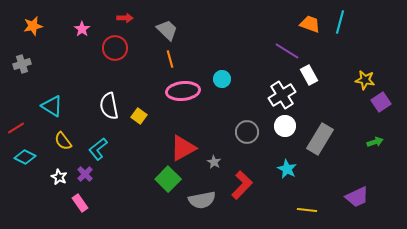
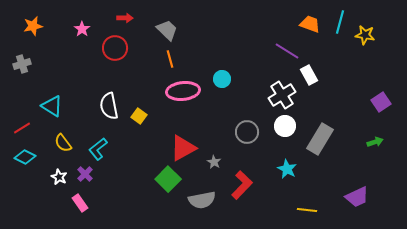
yellow star: moved 45 px up
red line: moved 6 px right
yellow semicircle: moved 2 px down
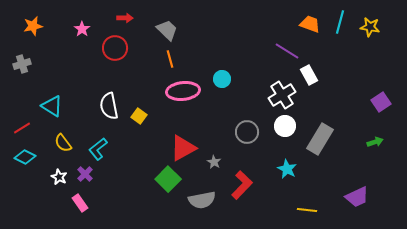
yellow star: moved 5 px right, 8 px up
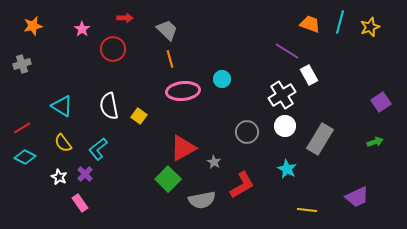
yellow star: rotated 30 degrees counterclockwise
red circle: moved 2 px left, 1 px down
cyan triangle: moved 10 px right
red L-shape: rotated 16 degrees clockwise
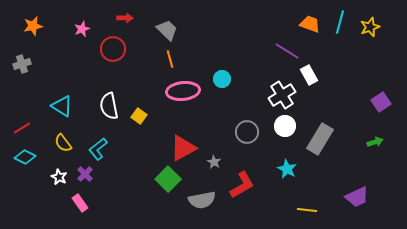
pink star: rotated 14 degrees clockwise
